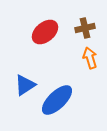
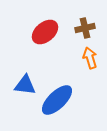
blue triangle: rotated 40 degrees clockwise
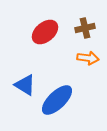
orange arrow: moved 2 px left; rotated 115 degrees clockwise
blue triangle: rotated 25 degrees clockwise
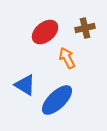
orange arrow: moved 21 px left; rotated 125 degrees counterclockwise
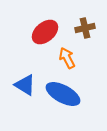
blue ellipse: moved 6 px right, 6 px up; rotated 72 degrees clockwise
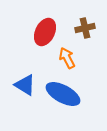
red ellipse: rotated 24 degrees counterclockwise
